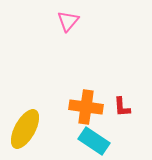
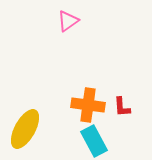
pink triangle: rotated 15 degrees clockwise
orange cross: moved 2 px right, 2 px up
cyan rectangle: rotated 28 degrees clockwise
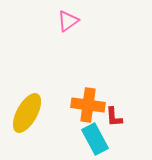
red L-shape: moved 8 px left, 10 px down
yellow ellipse: moved 2 px right, 16 px up
cyan rectangle: moved 1 px right, 2 px up
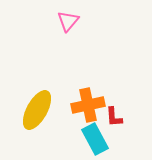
pink triangle: rotated 15 degrees counterclockwise
orange cross: rotated 20 degrees counterclockwise
yellow ellipse: moved 10 px right, 3 px up
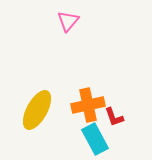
red L-shape: rotated 15 degrees counterclockwise
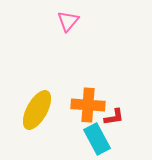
orange cross: rotated 16 degrees clockwise
red L-shape: rotated 80 degrees counterclockwise
cyan rectangle: moved 2 px right
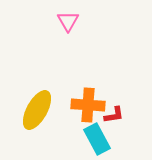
pink triangle: rotated 10 degrees counterclockwise
red L-shape: moved 2 px up
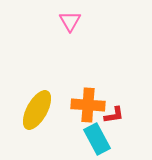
pink triangle: moved 2 px right
